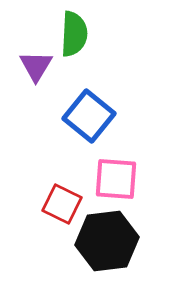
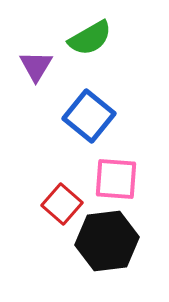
green semicircle: moved 16 px right, 4 px down; rotated 57 degrees clockwise
red square: rotated 15 degrees clockwise
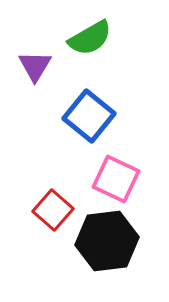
purple triangle: moved 1 px left
pink square: rotated 21 degrees clockwise
red square: moved 9 px left, 6 px down
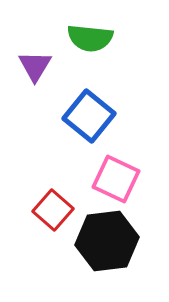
green semicircle: rotated 36 degrees clockwise
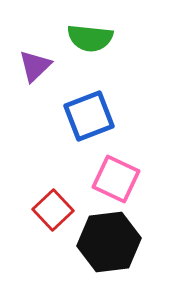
purple triangle: rotated 15 degrees clockwise
blue square: rotated 30 degrees clockwise
red square: rotated 6 degrees clockwise
black hexagon: moved 2 px right, 1 px down
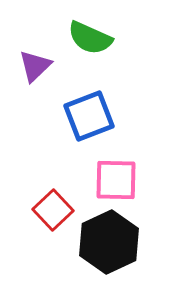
green semicircle: rotated 18 degrees clockwise
pink square: moved 1 px down; rotated 24 degrees counterclockwise
black hexagon: rotated 18 degrees counterclockwise
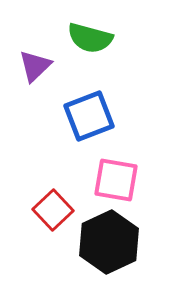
green semicircle: rotated 9 degrees counterclockwise
pink square: rotated 9 degrees clockwise
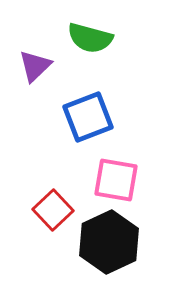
blue square: moved 1 px left, 1 px down
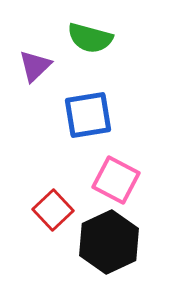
blue square: moved 2 px up; rotated 12 degrees clockwise
pink square: rotated 18 degrees clockwise
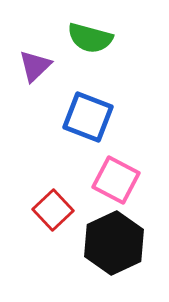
blue square: moved 2 px down; rotated 30 degrees clockwise
black hexagon: moved 5 px right, 1 px down
